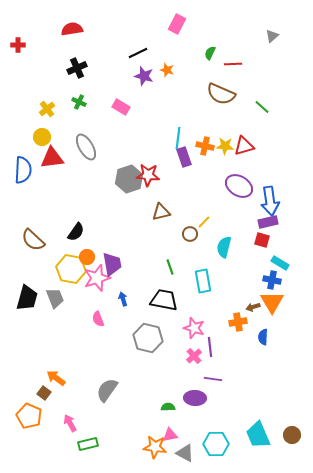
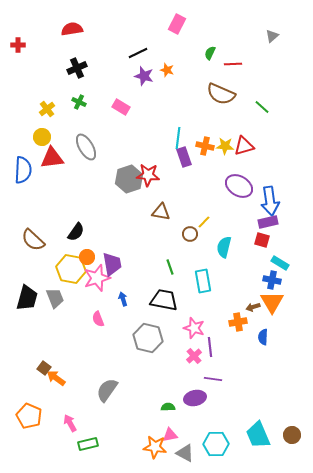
brown triangle at (161, 212): rotated 24 degrees clockwise
brown square at (44, 393): moved 25 px up
purple ellipse at (195, 398): rotated 15 degrees counterclockwise
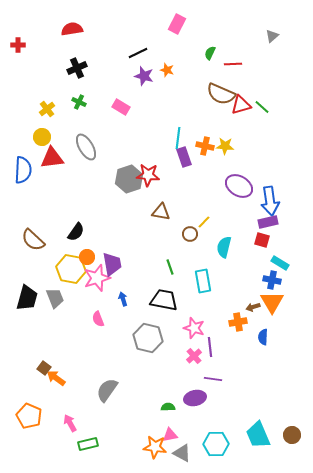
red triangle at (244, 146): moved 3 px left, 41 px up
gray triangle at (185, 453): moved 3 px left
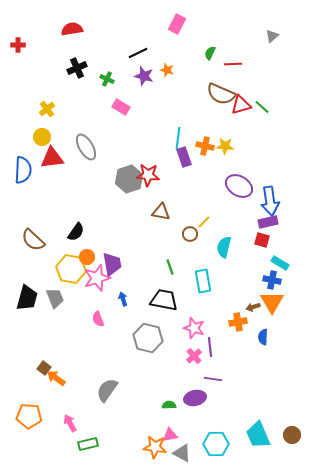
green cross at (79, 102): moved 28 px right, 23 px up
green semicircle at (168, 407): moved 1 px right, 2 px up
orange pentagon at (29, 416): rotated 20 degrees counterclockwise
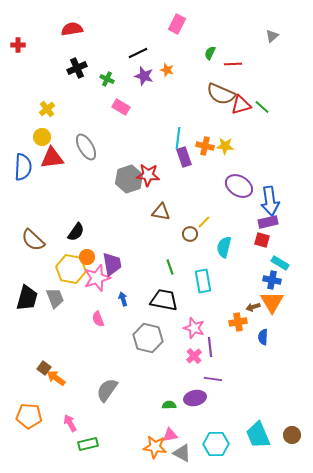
blue semicircle at (23, 170): moved 3 px up
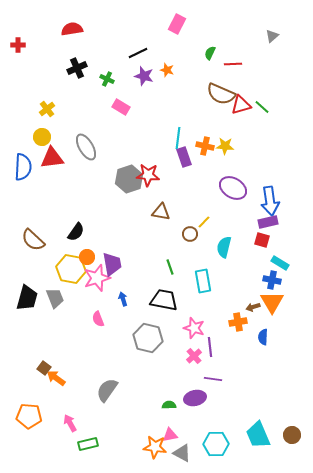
purple ellipse at (239, 186): moved 6 px left, 2 px down
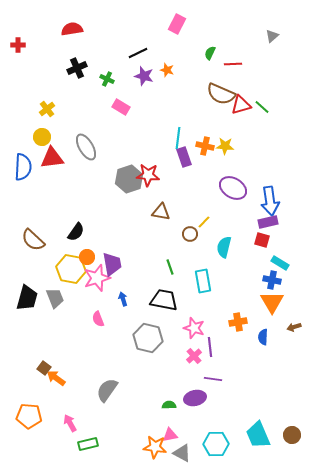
brown arrow at (253, 307): moved 41 px right, 20 px down
